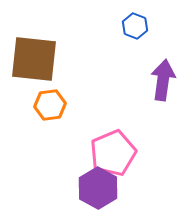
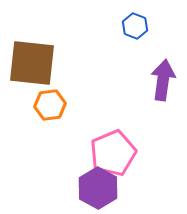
brown square: moved 2 px left, 4 px down
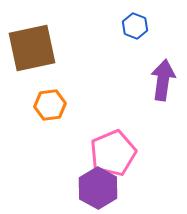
brown square: moved 15 px up; rotated 18 degrees counterclockwise
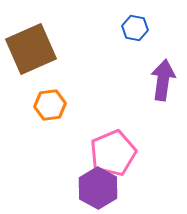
blue hexagon: moved 2 px down; rotated 10 degrees counterclockwise
brown square: moved 1 px left, 1 px down; rotated 12 degrees counterclockwise
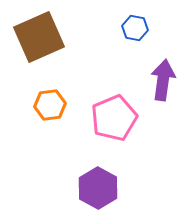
brown square: moved 8 px right, 12 px up
pink pentagon: moved 1 px right, 35 px up
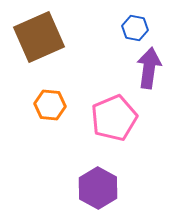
purple arrow: moved 14 px left, 12 px up
orange hexagon: rotated 12 degrees clockwise
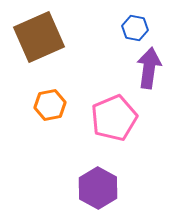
orange hexagon: rotated 16 degrees counterclockwise
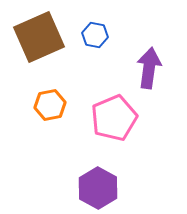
blue hexagon: moved 40 px left, 7 px down
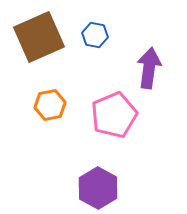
pink pentagon: moved 3 px up
